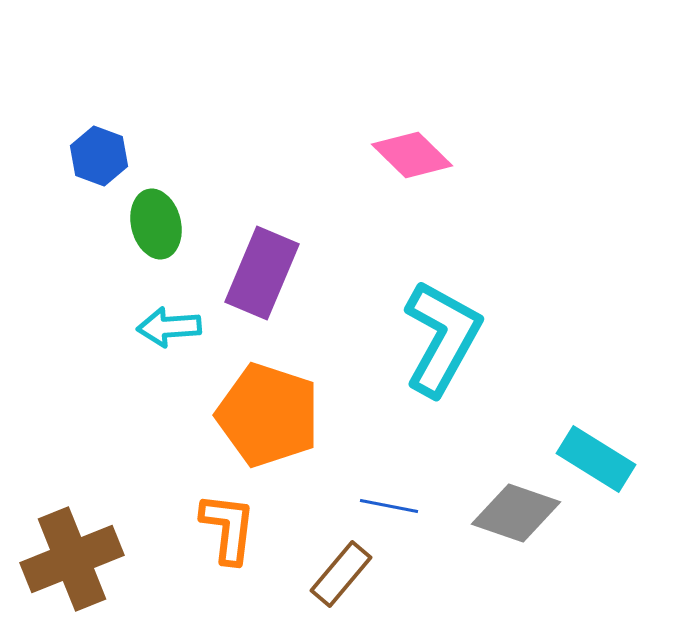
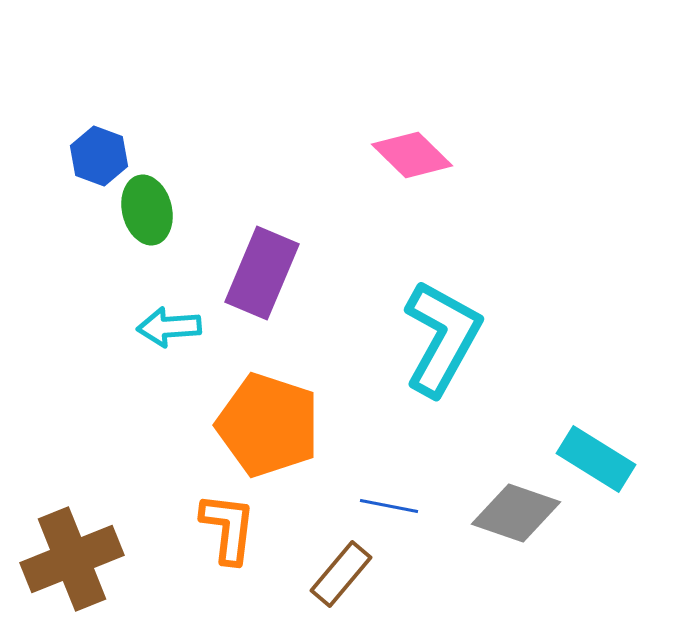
green ellipse: moved 9 px left, 14 px up
orange pentagon: moved 10 px down
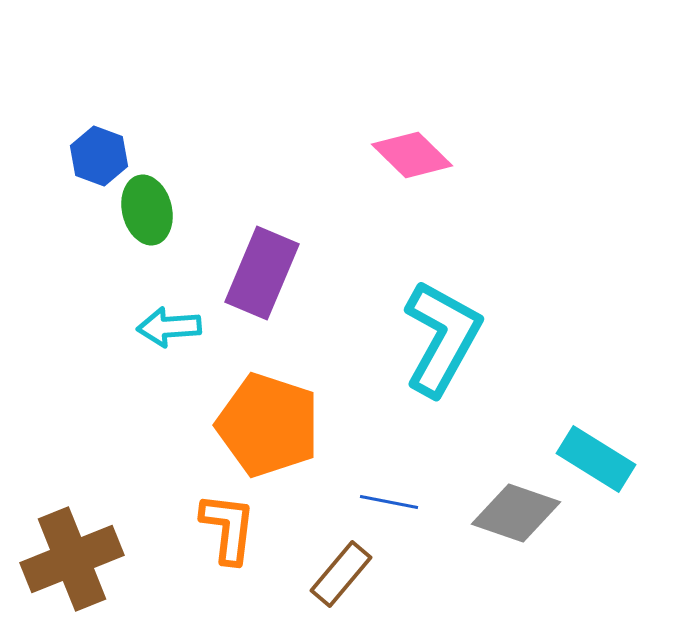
blue line: moved 4 px up
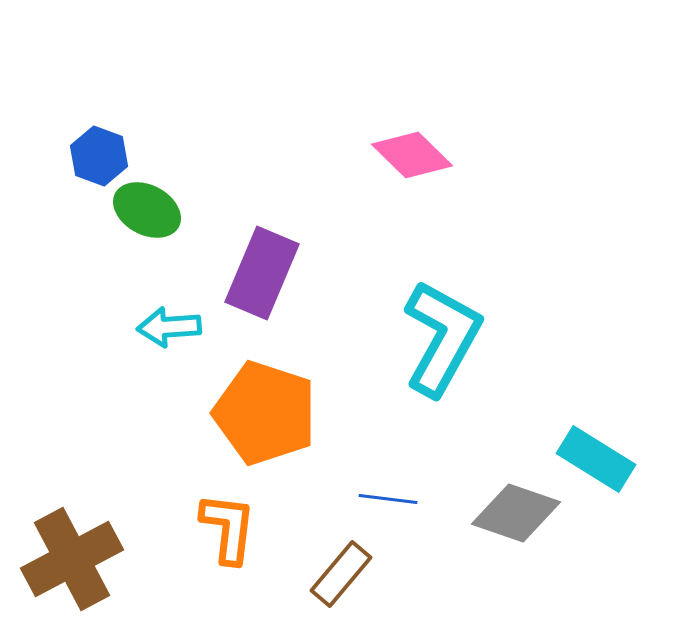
green ellipse: rotated 48 degrees counterclockwise
orange pentagon: moved 3 px left, 12 px up
blue line: moved 1 px left, 3 px up; rotated 4 degrees counterclockwise
brown cross: rotated 6 degrees counterclockwise
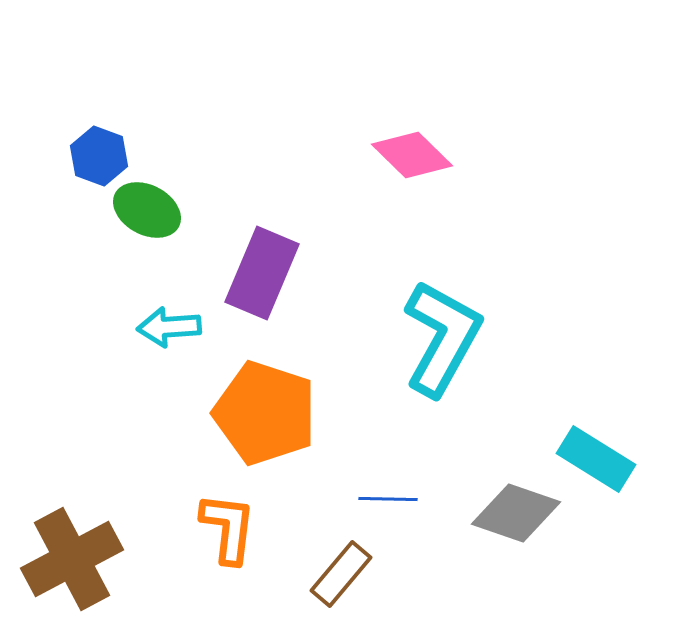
blue line: rotated 6 degrees counterclockwise
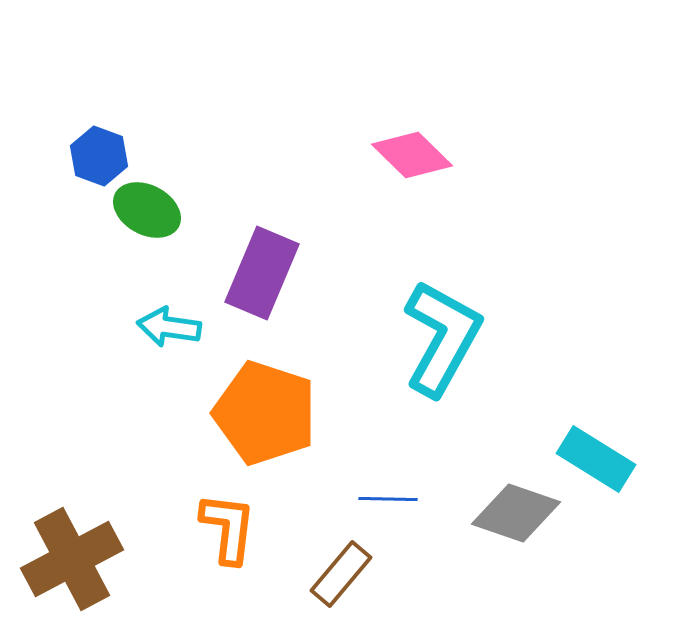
cyan arrow: rotated 12 degrees clockwise
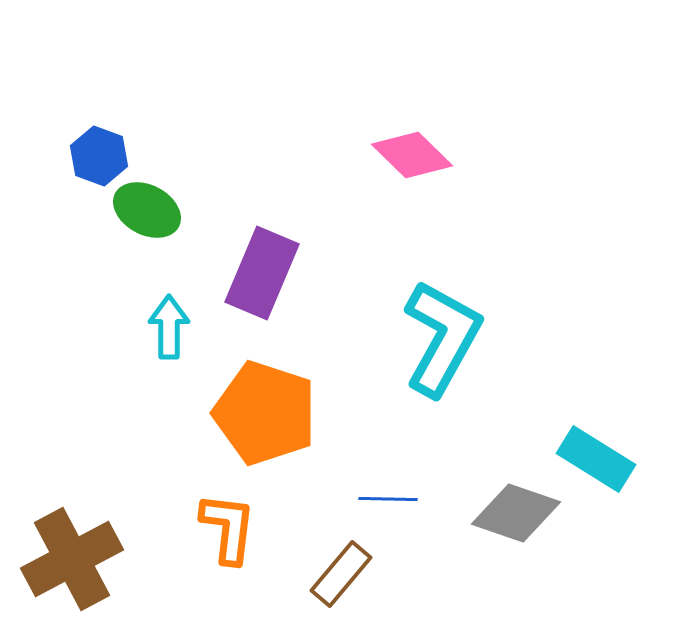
cyan arrow: rotated 82 degrees clockwise
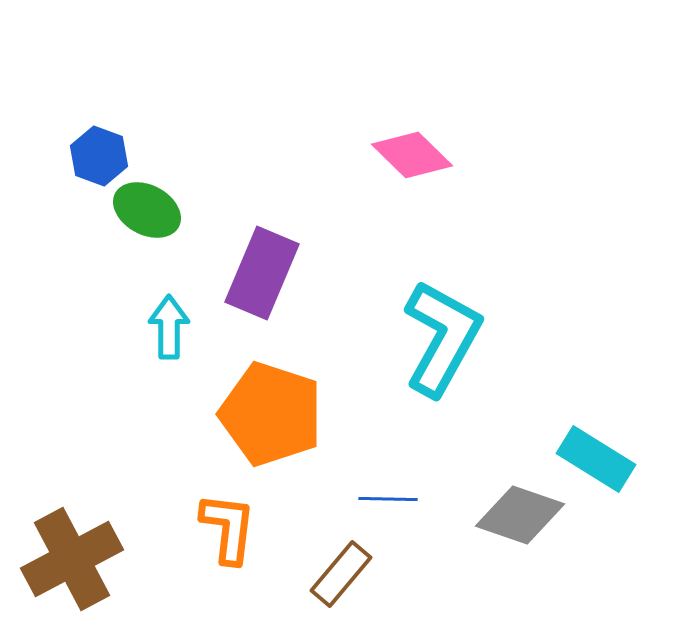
orange pentagon: moved 6 px right, 1 px down
gray diamond: moved 4 px right, 2 px down
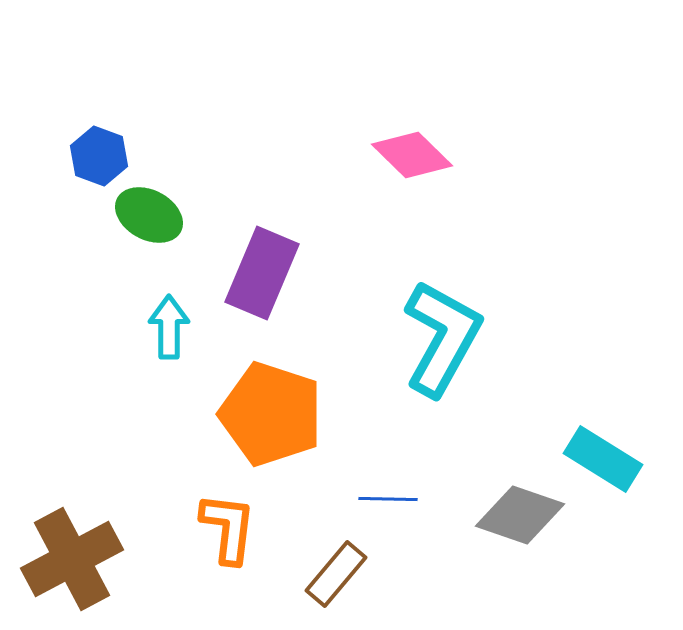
green ellipse: moved 2 px right, 5 px down
cyan rectangle: moved 7 px right
brown rectangle: moved 5 px left
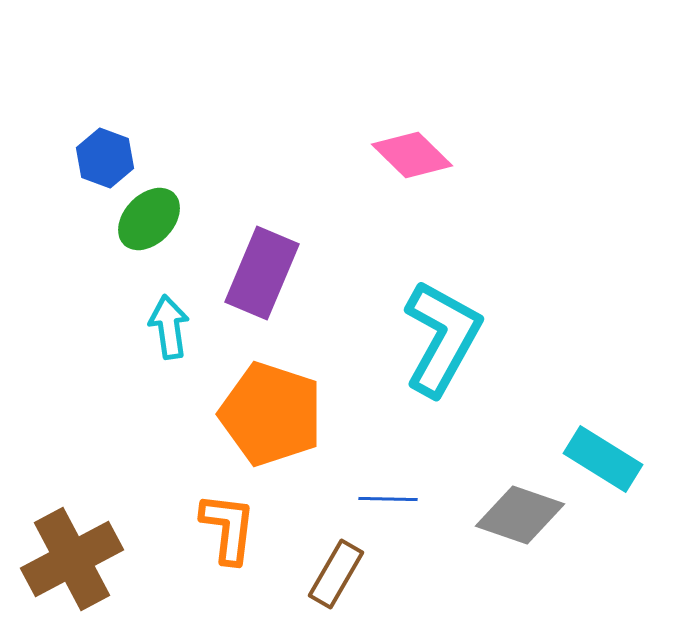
blue hexagon: moved 6 px right, 2 px down
green ellipse: moved 4 px down; rotated 74 degrees counterclockwise
cyan arrow: rotated 8 degrees counterclockwise
brown rectangle: rotated 10 degrees counterclockwise
